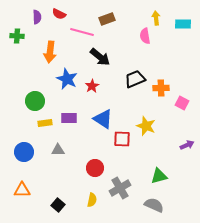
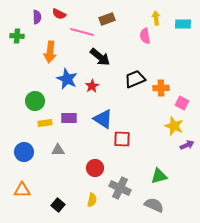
yellow star: moved 28 px right
gray cross: rotated 35 degrees counterclockwise
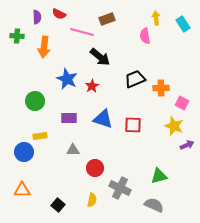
cyan rectangle: rotated 56 degrees clockwise
orange arrow: moved 6 px left, 5 px up
blue triangle: rotated 15 degrees counterclockwise
yellow rectangle: moved 5 px left, 13 px down
red square: moved 11 px right, 14 px up
gray triangle: moved 15 px right
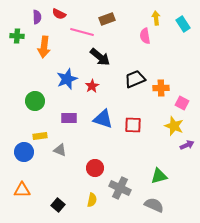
blue star: rotated 25 degrees clockwise
gray triangle: moved 13 px left; rotated 24 degrees clockwise
